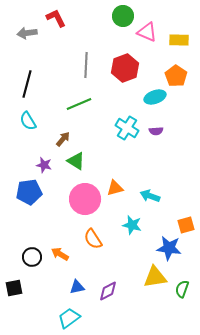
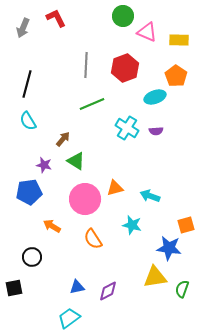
gray arrow: moved 4 px left, 5 px up; rotated 60 degrees counterclockwise
green line: moved 13 px right
orange arrow: moved 8 px left, 28 px up
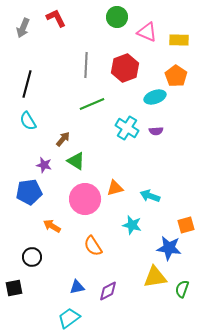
green circle: moved 6 px left, 1 px down
orange semicircle: moved 7 px down
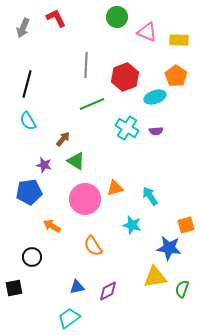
red hexagon: moved 9 px down
cyan arrow: rotated 36 degrees clockwise
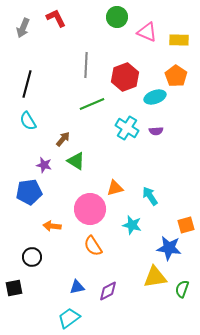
pink circle: moved 5 px right, 10 px down
orange arrow: rotated 24 degrees counterclockwise
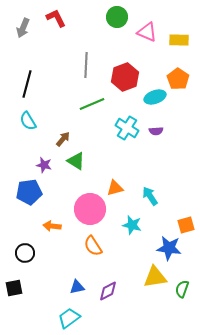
orange pentagon: moved 2 px right, 3 px down
black circle: moved 7 px left, 4 px up
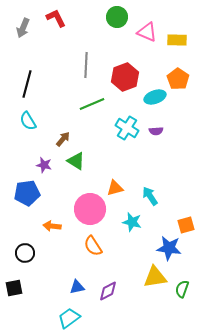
yellow rectangle: moved 2 px left
blue pentagon: moved 2 px left, 1 px down
cyan star: moved 3 px up
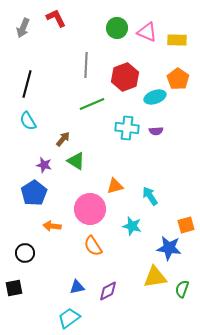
green circle: moved 11 px down
cyan cross: rotated 25 degrees counterclockwise
orange triangle: moved 2 px up
blue pentagon: moved 7 px right; rotated 25 degrees counterclockwise
cyan star: moved 4 px down
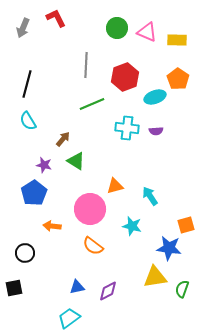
orange semicircle: rotated 20 degrees counterclockwise
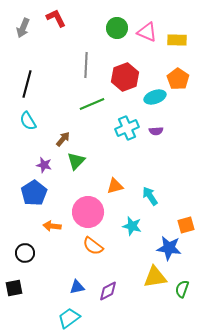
cyan cross: rotated 30 degrees counterclockwise
green triangle: rotated 42 degrees clockwise
pink circle: moved 2 px left, 3 px down
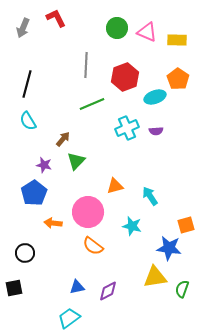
orange arrow: moved 1 px right, 3 px up
